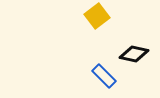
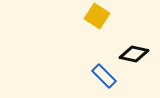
yellow square: rotated 20 degrees counterclockwise
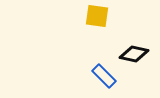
yellow square: rotated 25 degrees counterclockwise
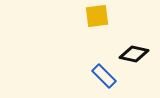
yellow square: rotated 15 degrees counterclockwise
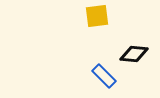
black diamond: rotated 8 degrees counterclockwise
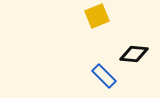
yellow square: rotated 15 degrees counterclockwise
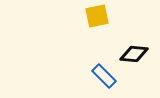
yellow square: rotated 10 degrees clockwise
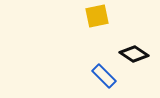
black diamond: rotated 28 degrees clockwise
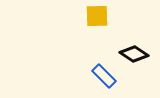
yellow square: rotated 10 degrees clockwise
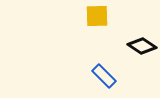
black diamond: moved 8 px right, 8 px up
